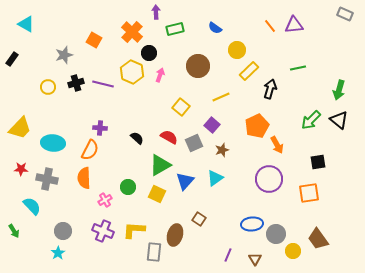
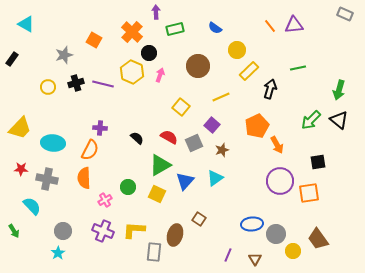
purple circle at (269, 179): moved 11 px right, 2 px down
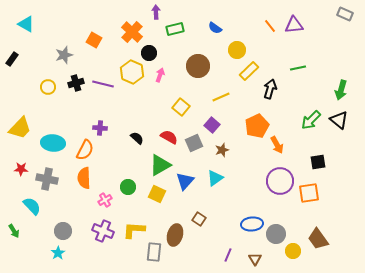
green arrow at (339, 90): moved 2 px right
orange semicircle at (90, 150): moved 5 px left
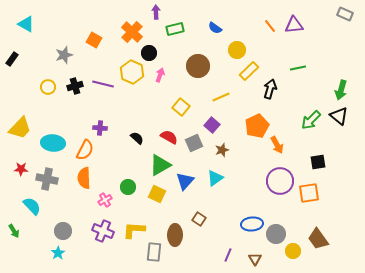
black cross at (76, 83): moved 1 px left, 3 px down
black triangle at (339, 120): moved 4 px up
brown ellipse at (175, 235): rotated 15 degrees counterclockwise
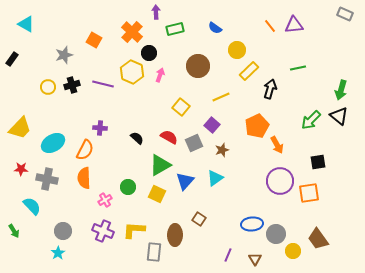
black cross at (75, 86): moved 3 px left, 1 px up
cyan ellipse at (53, 143): rotated 35 degrees counterclockwise
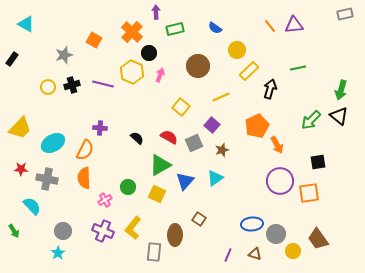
gray rectangle at (345, 14): rotated 35 degrees counterclockwise
yellow L-shape at (134, 230): moved 1 px left, 2 px up; rotated 55 degrees counterclockwise
brown triangle at (255, 259): moved 5 px up; rotated 40 degrees counterclockwise
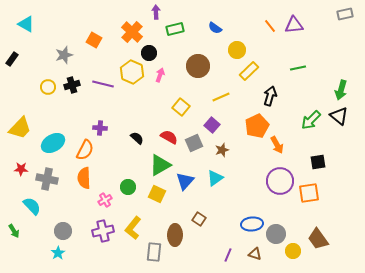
black arrow at (270, 89): moved 7 px down
purple cross at (103, 231): rotated 35 degrees counterclockwise
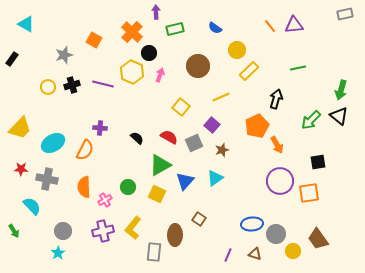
black arrow at (270, 96): moved 6 px right, 3 px down
orange semicircle at (84, 178): moved 9 px down
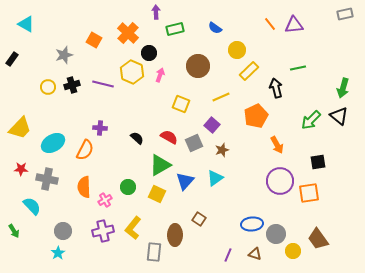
orange line at (270, 26): moved 2 px up
orange cross at (132, 32): moved 4 px left, 1 px down
green arrow at (341, 90): moved 2 px right, 2 px up
black arrow at (276, 99): moved 11 px up; rotated 30 degrees counterclockwise
yellow square at (181, 107): moved 3 px up; rotated 18 degrees counterclockwise
orange pentagon at (257, 126): moved 1 px left, 10 px up
